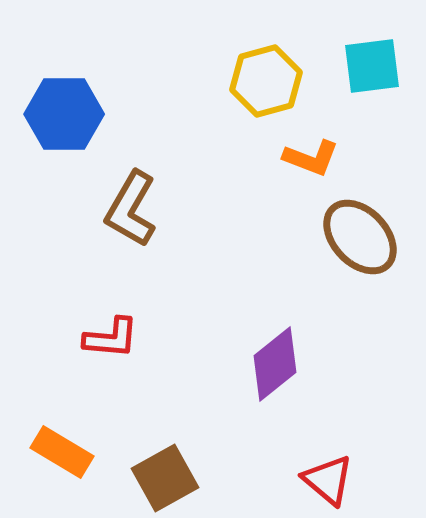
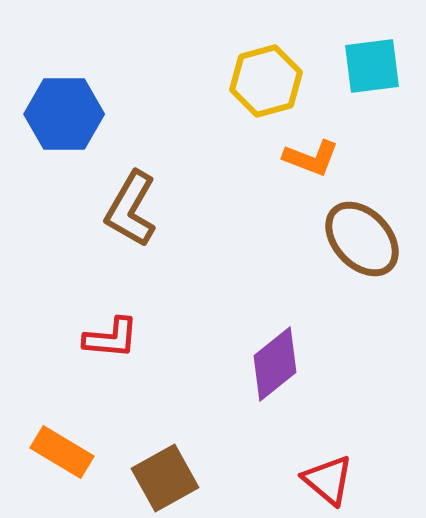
brown ellipse: moved 2 px right, 2 px down
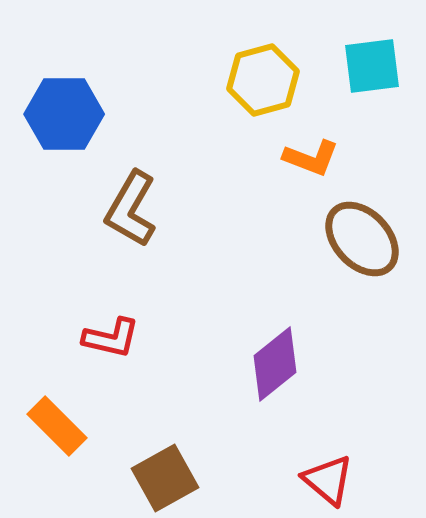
yellow hexagon: moved 3 px left, 1 px up
red L-shape: rotated 8 degrees clockwise
orange rectangle: moved 5 px left, 26 px up; rotated 14 degrees clockwise
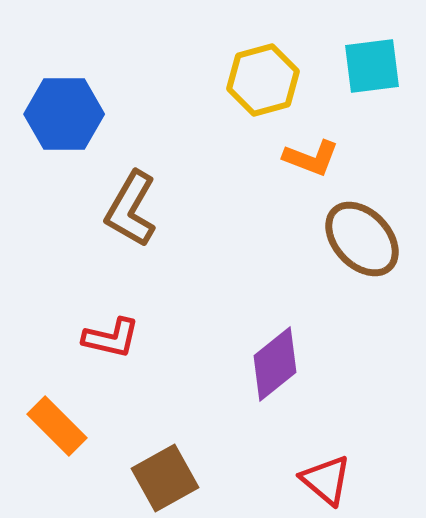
red triangle: moved 2 px left
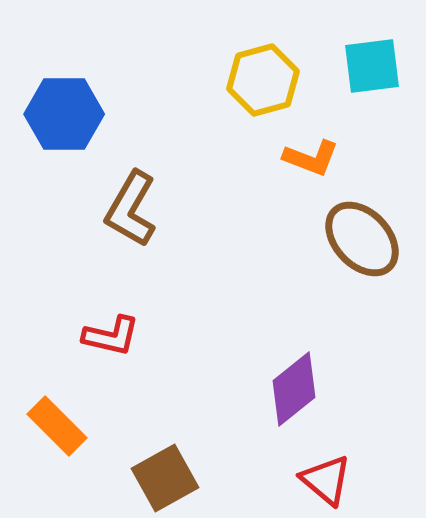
red L-shape: moved 2 px up
purple diamond: moved 19 px right, 25 px down
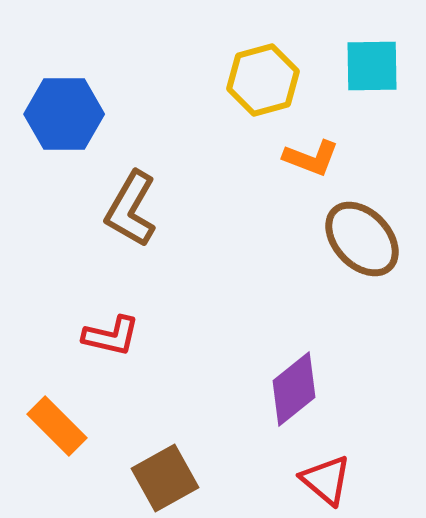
cyan square: rotated 6 degrees clockwise
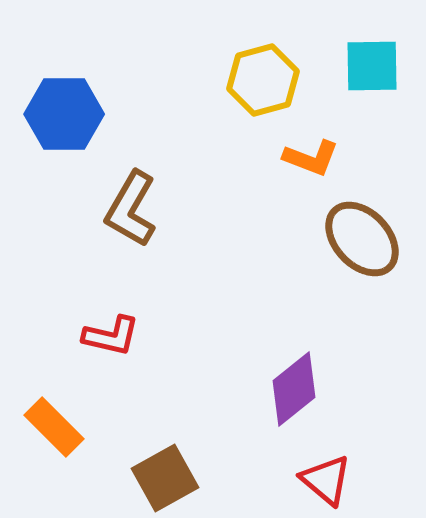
orange rectangle: moved 3 px left, 1 px down
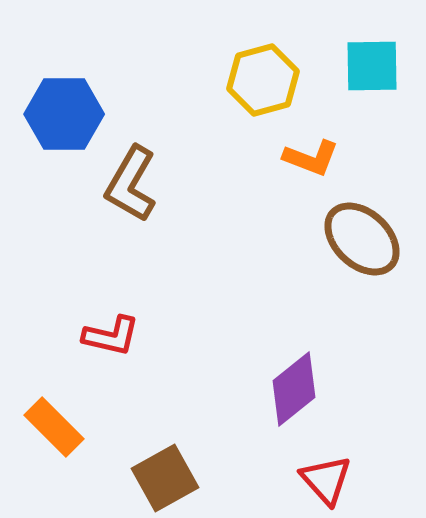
brown L-shape: moved 25 px up
brown ellipse: rotated 4 degrees counterclockwise
red triangle: rotated 8 degrees clockwise
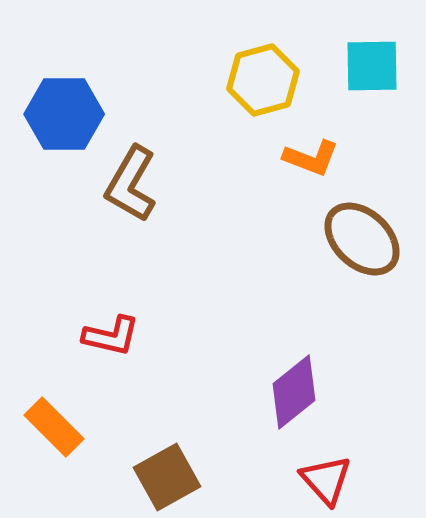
purple diamond: moved 3 px down
brown square: moved 2 px right, 1 px up
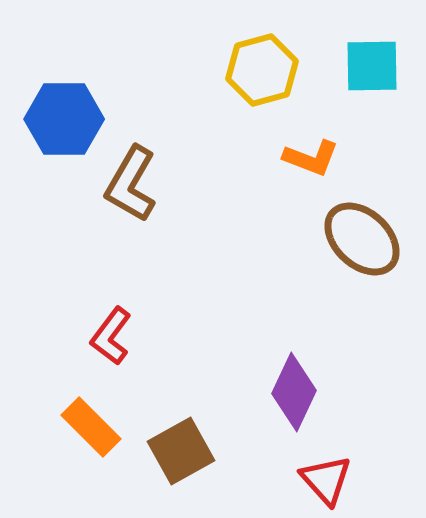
yellow hexagon: moved 1 px left, 10 px up
blue hexagon: moved 5 px down
red L-shape: rotated 114 degrees clockwise
purple diamond: rotated 26 degrees counterclockwise
orange rectangle: moved 37 px right
brown square: moved 14 px right, 26 px up
